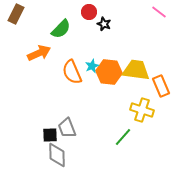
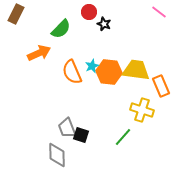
black square: moved 31 px right; rotated 21 degrees clockwise
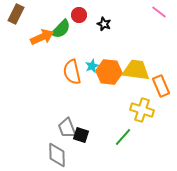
red circle: moved 10 px left, 3 px down
orange arrow: moved 3 px right, 16 px up
orange semicircle: rotated 10 degrees clockwise
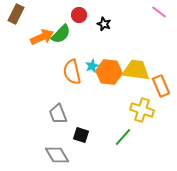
green semicircle: moved 5 px down
gray trapezoid: moved 9 px left, 14 px up
gray diamond: rotated 30 degrees counterclockwise
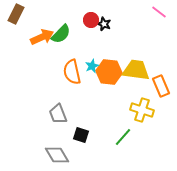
red circle: moved 12 px right, 5 px down
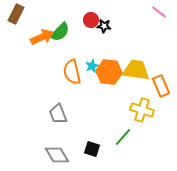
black star: moved 2 px down; rotated 16 degrees counterclockwise
green semicircle: moved 1 px left, 2 px up
black square: moved 11 px right, 14 px down
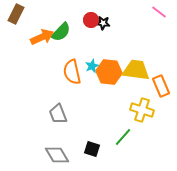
black star: moved 1 px left, 3 px up
green semicircle: moved 1 px right
